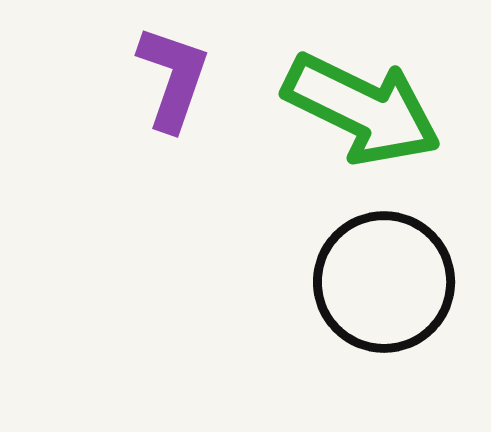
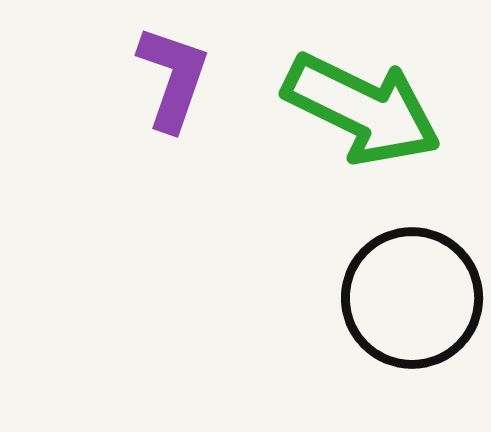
black circle: moved 28 px right, 16 px down
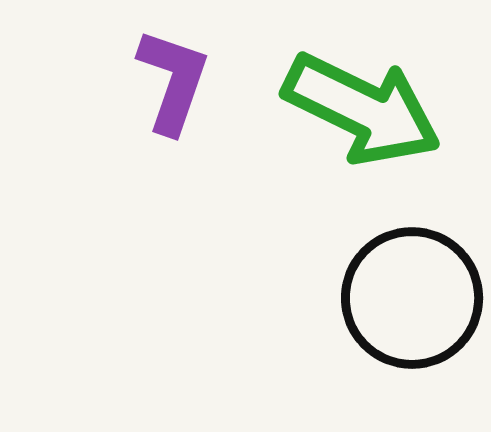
purple L-shape: moved 3 px down
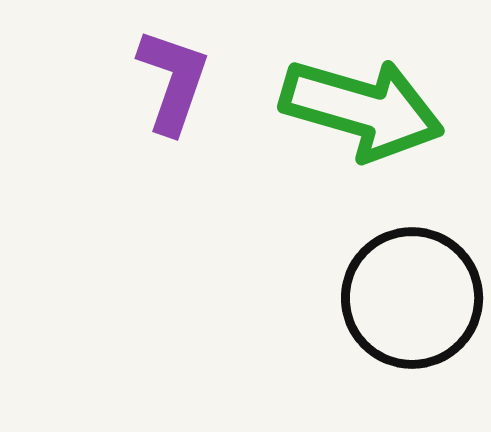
green arrow: rotated 10 degrees counterclockwise
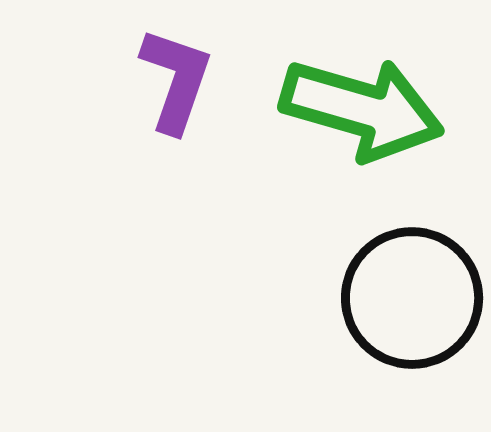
purple L-shape: moved 3 px right, 1 px up
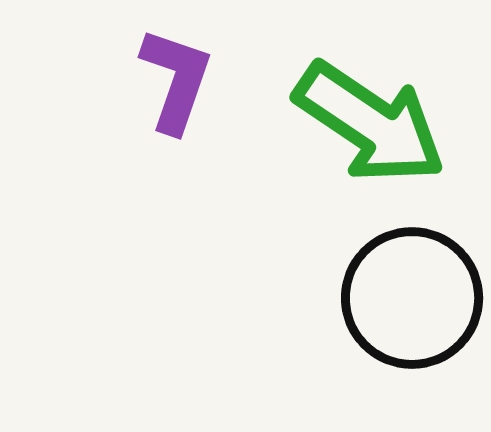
green arrow: moved 8 px right, 14 px down; rotated 18 degrees clockwise
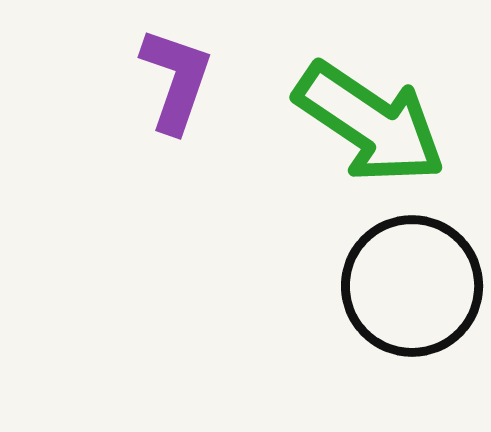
black circle: moved 12 px up
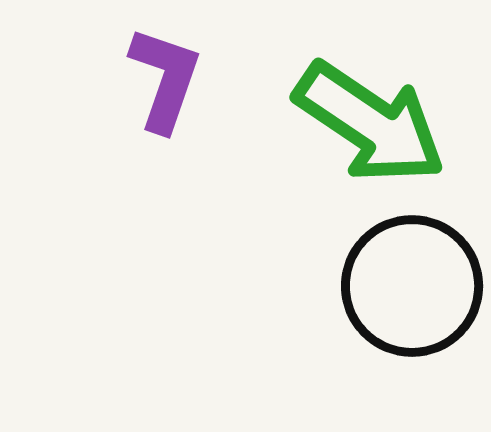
purple L-shape: moved 11 px left, 1 px up
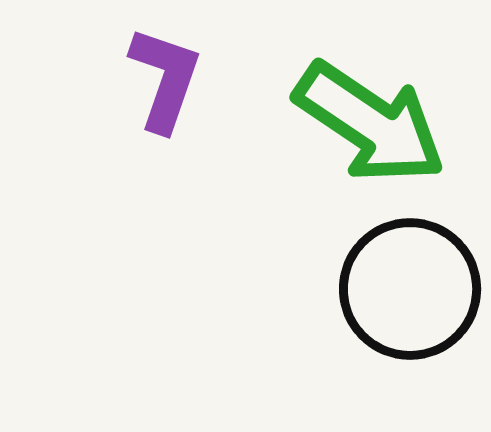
black circle: moved 2 px left, 3 px down
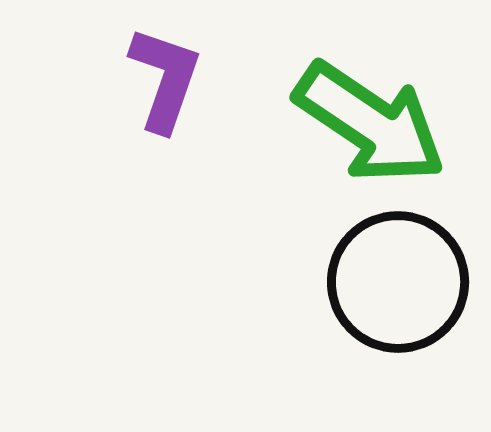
black circle: moved 12 px left, 7 px up
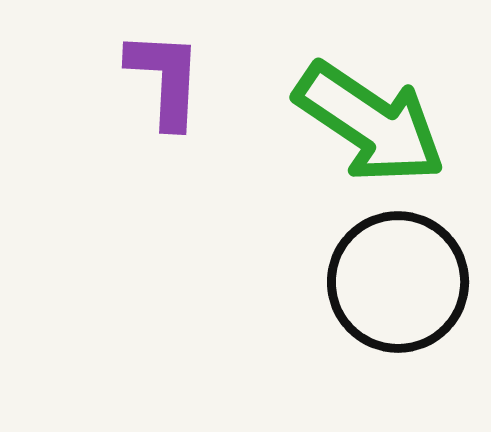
purple L-shape: rotated 16 degrees counterclockwise
